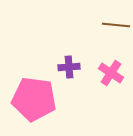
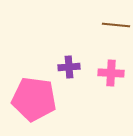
pink cross: rotated 30 degrees counterclockwise
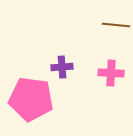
purple cross: moved 7 px left
pink pentagon: moved 3 px left
